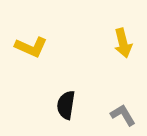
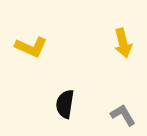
black semicircle: moved 1 px left, 1 px up
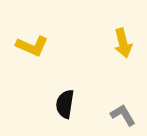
yellow L-shape: moved 1 px right, 1 px up
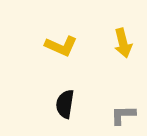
yellow L-shape: moved 29 px right
gray L-shape: rotated 60 degrees counterclockwise
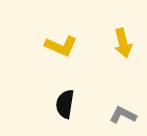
gray L-shape: rotated 28 degrees clockwise
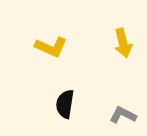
yellow L-shape: moved 10 px left, 1 px down
